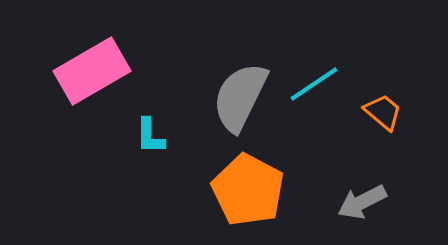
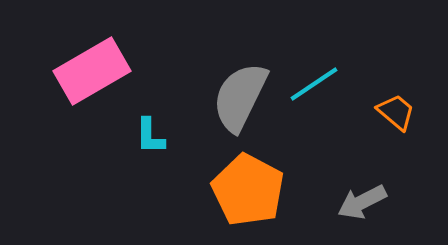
orange trapezoid: moved 13 px right
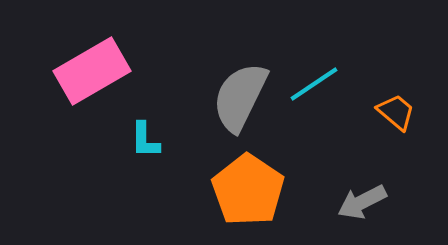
cyan L-shape: moved 5 px left, 4 px down
orange pentagon: rotated 6 degrees clockwise
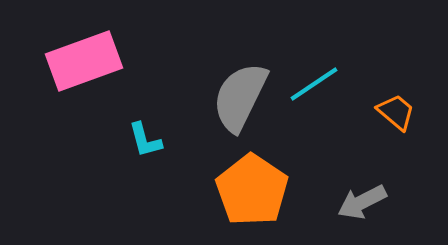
pink rectangle: moved 8 px left, 10 px up; rotated 10 degrees clockwise
cyan L-shape: rotated 15 degrees counterclockwise
orange pentagon: moved 4 px right
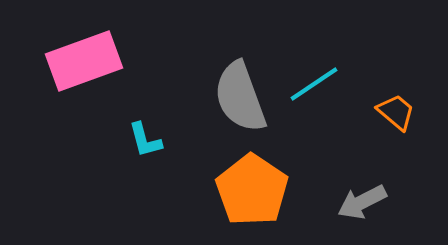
gray semicircle: rotated 46 degrees counterclockwise
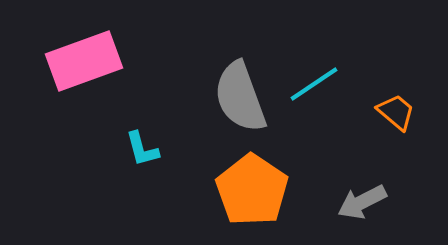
cyan L-shape: moved 3 px left, 9 px down
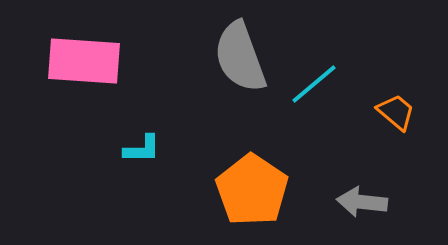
pink rectangle: rotated 24 degrees clockwise
cyan line: rotated 6 degrees counterclockwise
gray semicircle: moved 40 px up
cyan L-shape: rotated 75 degrees counterclockwise
gray arrow: rotated 33 degrees clockwise
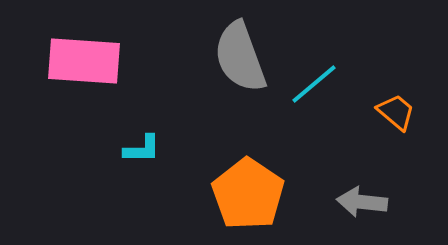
orange pentagon: moved 4 px left, 4 px down
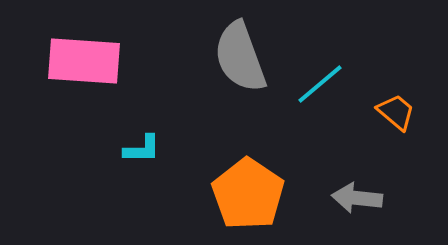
cyan line: moved 6 px right
gray arrow: moved 5 px left, 4 px up
